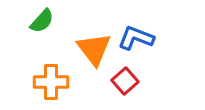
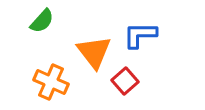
blue L-shape: moved 4 px right, 3 px up; rotated 21 degrees counterclockwise
orange triangle: moved 3 px down
orange cross: rotated 24 degrees clockwise
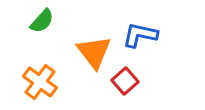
blue L-shape: rotated 12 degrees clockwise
orange cross: moved 11 px left; rotated 12 degrees clockwise
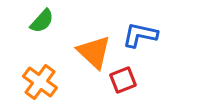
orange triangle: rotated 9 degrees counterclockwise
red square: moved 2 px left, 1 px up; rotated 20 degrees clockwise
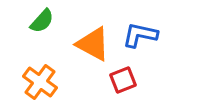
orange triangle: moved 1 px left, 8 px up; rotated 15 degrees counterclockwise
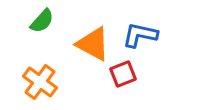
red square: moved 6 px up
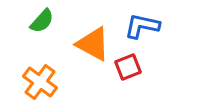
blue L-shape: moved 2 px right, 9 px up
red square: moved 5 px right, 7 px up
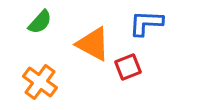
green semicircle: moved 2 px left, 1 px down
blue L-shape: moved 4 px right, 3 px up; rotated 9 degrees counterclockwise
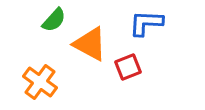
green semicircle: moved 14 px right, 2 px up
orange triangle: moved 3 px left
